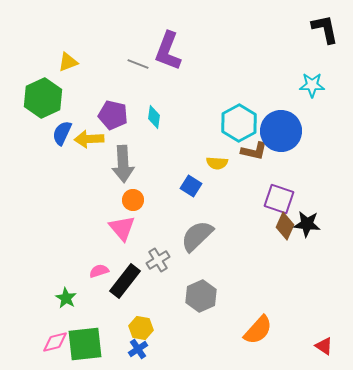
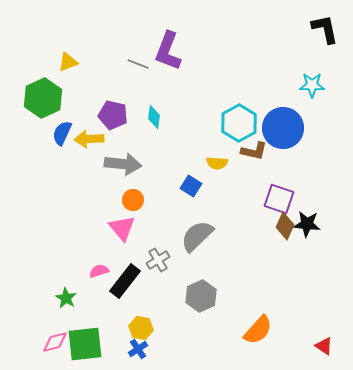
blue circle: moved 2 px right, 3 px up
gray arrow: rotated 81 degrees counterclockwise
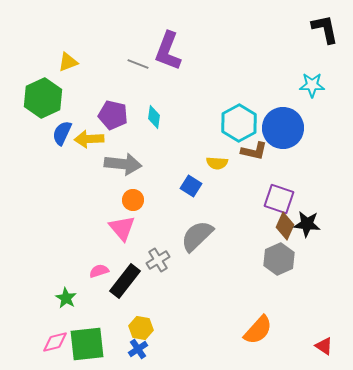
gray hexagon: moved 78 px right, 37 px up
green square: moved 2 px right
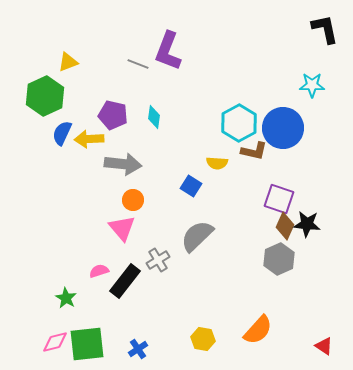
green hexagon: moved 2 px right, 2 px up
yellow hexagon: moved 62 px right, 11 px down
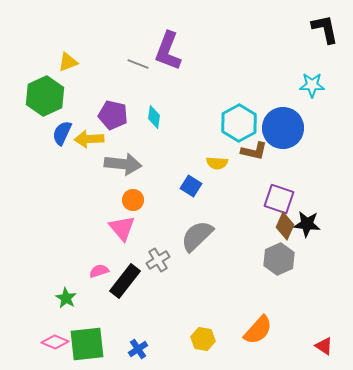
pink diamond: rotated 36 degrees clockwise
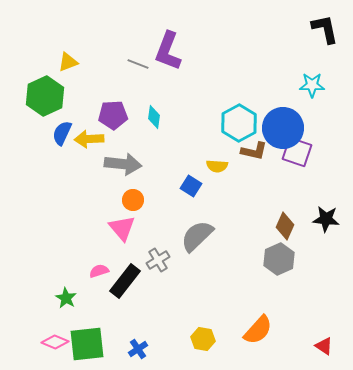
purple pentagon: rotated 16 degrees counterclockwise
yellow semicircle: moved 3 px down
purple square: moved 18 px right, 47 px up
black star: moved 19 px right, 5 px up
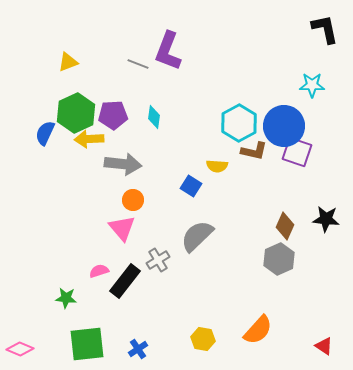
green hexagon: moved 31 px right, 17 px down
blue circle: moved 1 px right, 2 px up
blue semicircle: moved 17 px left
green star: rotated 25 degrees counterclockwise
pink diamond: moved 35 px left, 7 px down
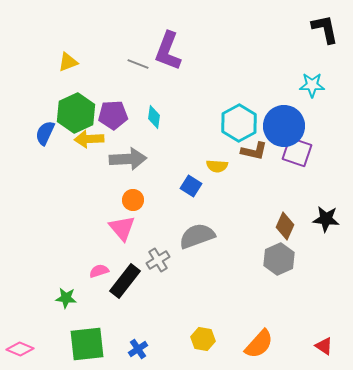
gray arrow: moved 5 px right, 5 px up; rotated 9 degrees counterclockwise
gray semicircle: rotated 24 degrees clockwise
orange semicircle: moved 1 px right, 14 px down
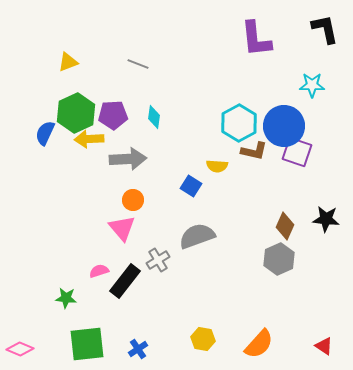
purple L-shape: moved 88 px right, 12 px up; rotated 27 degrees counterclockwise
